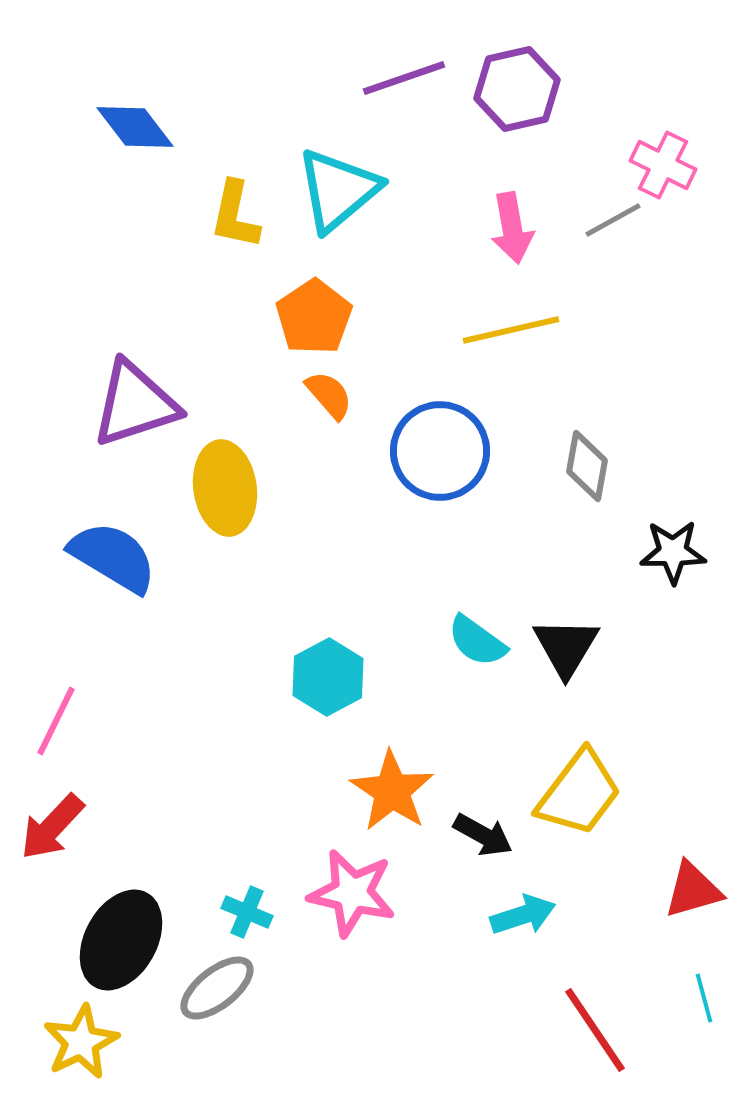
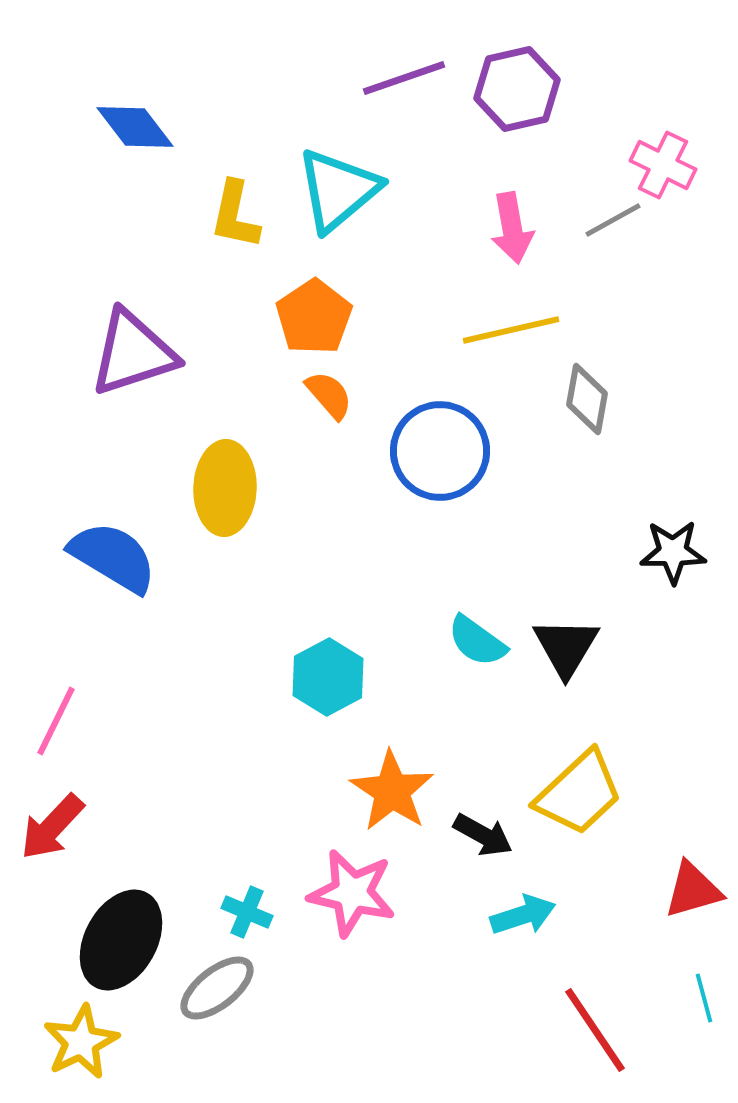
purple triangle: moved 2 px left, 51 px up
gray diamond: moved 67 px up
yellow ellipse: rotated 10 degrees clockwise
yellow trapezoid: rotated 10 degrees clockwise
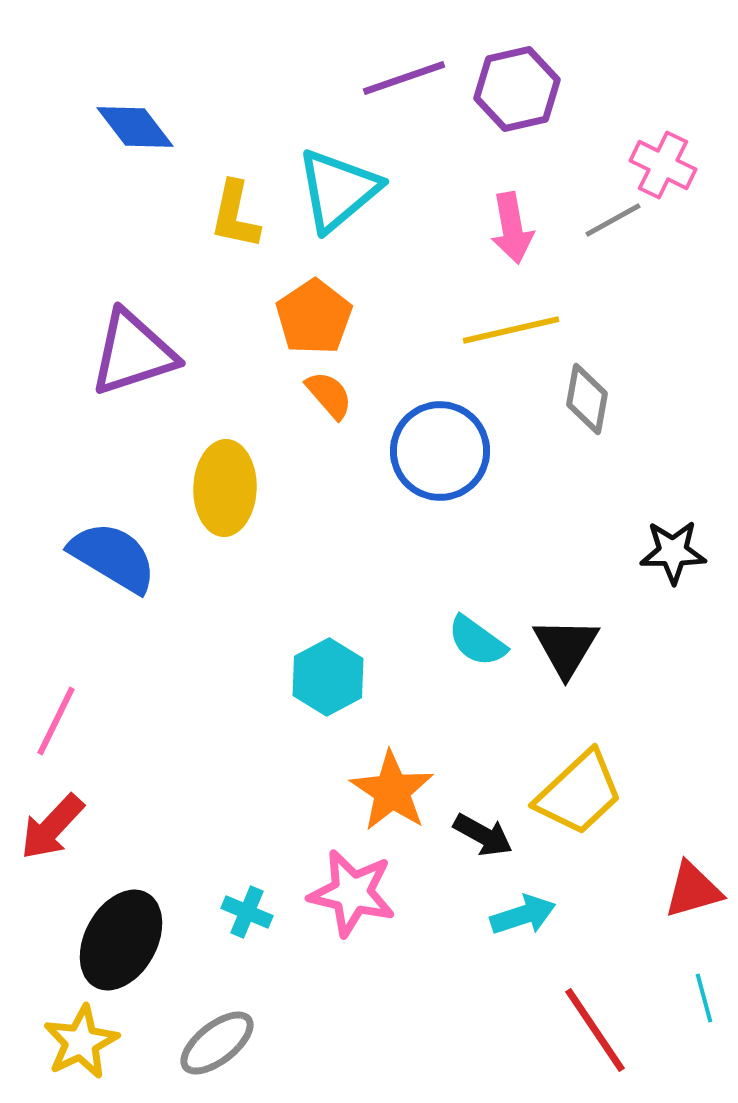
gray ellipse: moved 55 px down
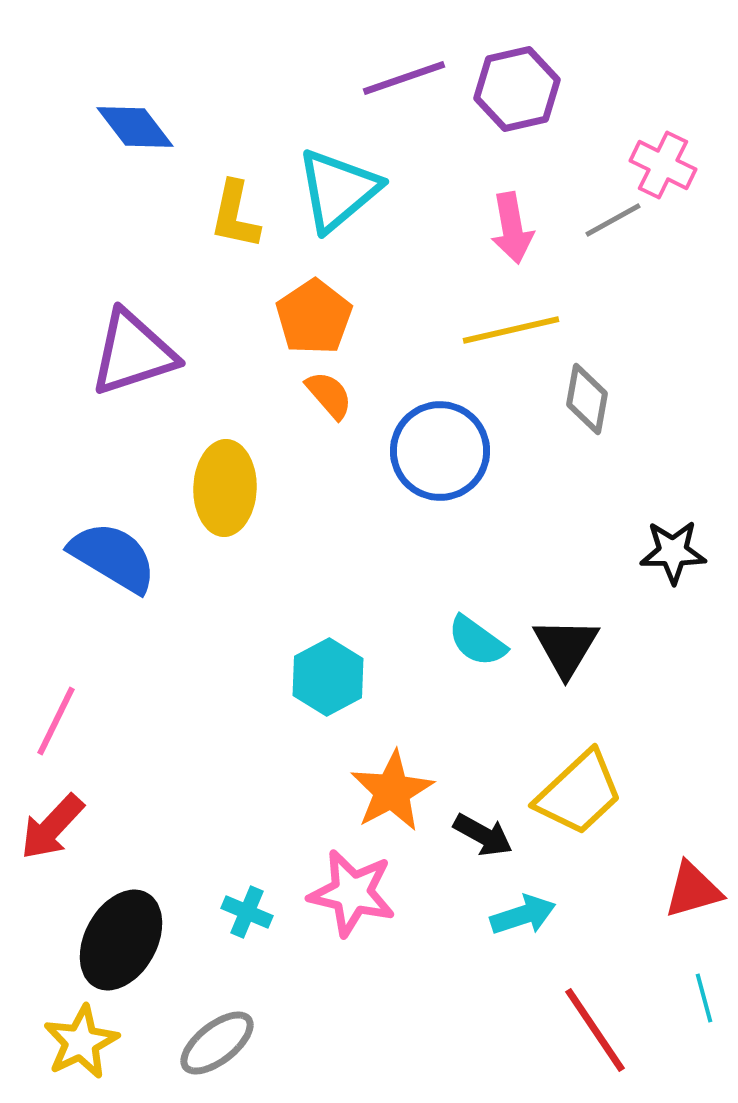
orange star: rotated 10 degrees clockwise
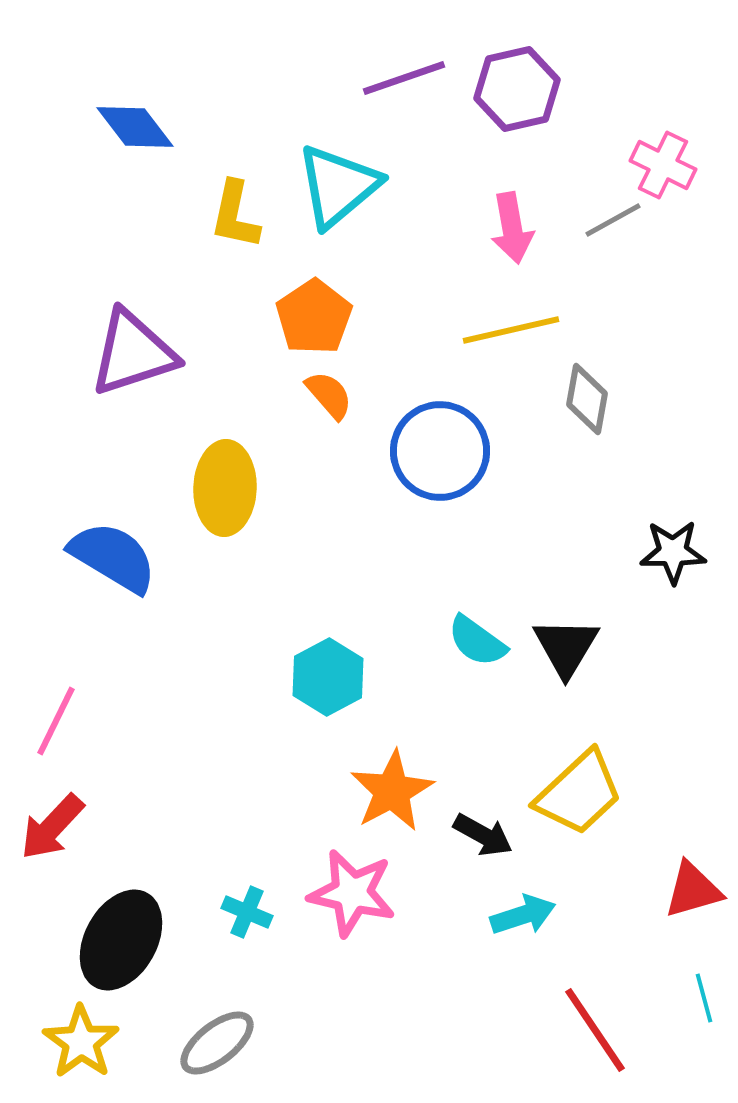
cyan triangle: moved 4 px up
yellow star: rotated 10 degrees counterclockwise
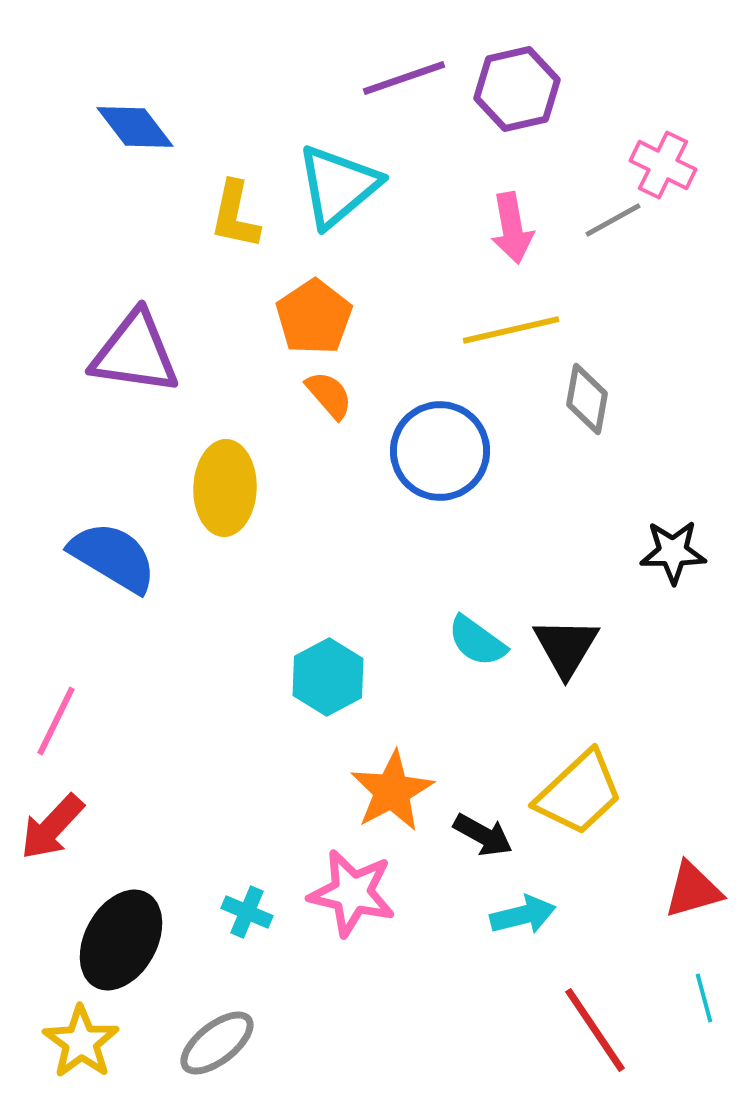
purple triangle: moved 2 px right; rotated 26 degrees clockwise
cyan arrow: rotated 4 degrees clockwise
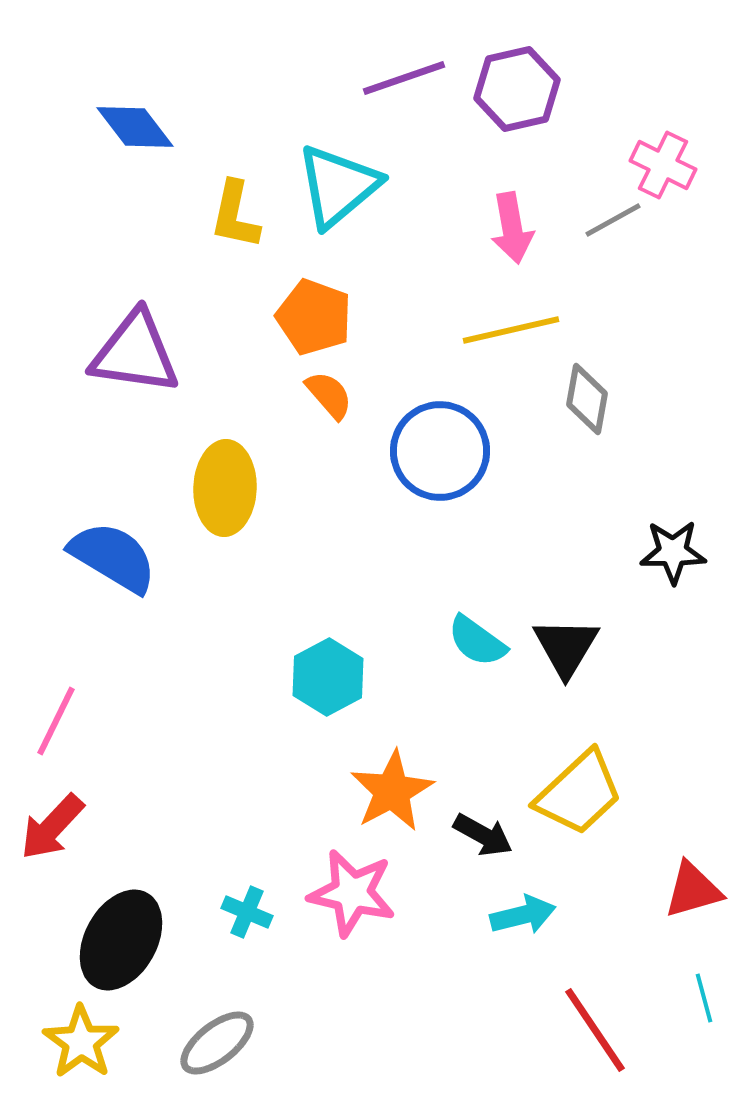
orange pentagon: rotated 18 degrees counterclockwise
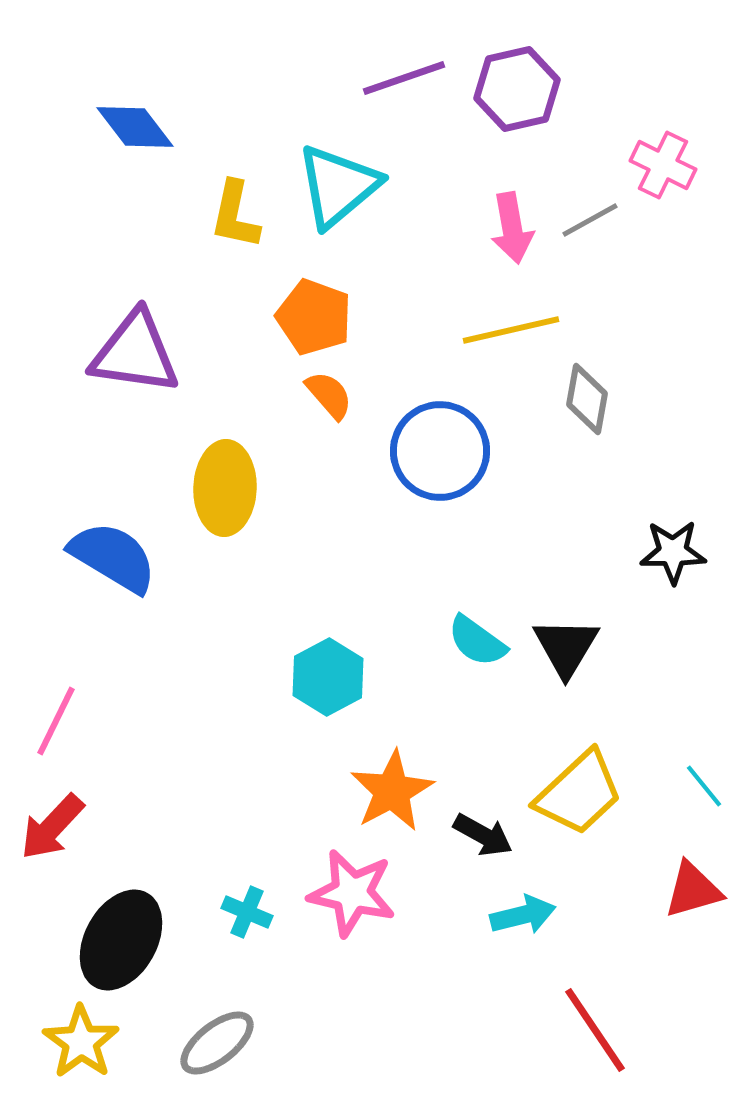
gray line: moved 23 px left
cyan line: moved 212 px up; rotated 24 degrees counterclockwise
